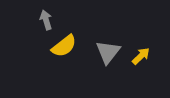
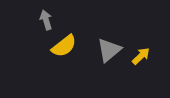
gray triangle: moved 1 px right, 2 px up; rotated 12 degrees clockwise
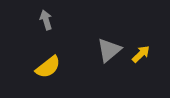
yellow semicircle: moved 16 px left, 21 px down
yellow arrow: moved 2 px up
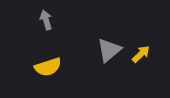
yellow semicircle: rotated 20 degrees clockwise
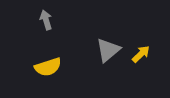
gray triangle: moved 1 px left
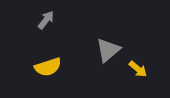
gray arrow: rotated 54 degrees clockwise
yellow arrow: moved 3 px left, 15 px down; rotated 84 degrees clockwise
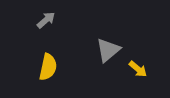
gray arrow: rotated 12 degrees clockwise
yellow semicircle: rotated 60 degrees counterclockwise
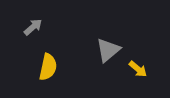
gray arrow: moved 13 px left, 7 px down
